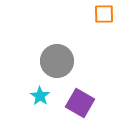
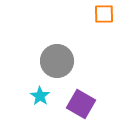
purple square: moved 1 px right, 1 px down
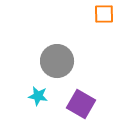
cyan star: moved 2 px left; rotated 24 degrees counterclockwise
